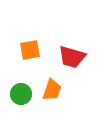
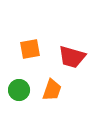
orange square: moved 1 px up
green circle: moved 2 px left, 4 px up
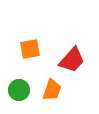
red trapezoid: moved 3 px down; rotated 64 degrees counterclockwise
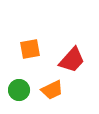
orange trapezoid: rotated 45 degrees clockwise
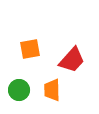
orange trapezoid: rotated 115 degrees clockwise
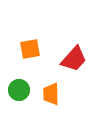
red trapezoid: moved 2 px right, 1 px up
orange trapezoid: moved 1 px left, 4 px down
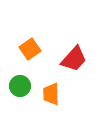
orange square: rotated 25 degrees counterclockwise
green circle: moved 1 px right, 4 px up
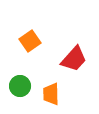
orange square: moved 8 px up
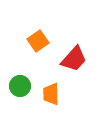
orange square: moved 8 px right
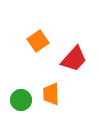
green circle: moved 1 px right, 14 px down
